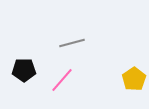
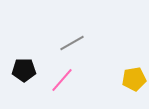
gray line: rotated 15 degrees counterclockwise
yellow pentagon: rotated 25 degrees clockwise
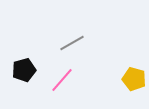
black pentagon: rotated 15 degrees counterclockwise
yellow pentagon: rotated 25 degrees clockwise
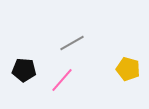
black pentagon: rotated 20 degrees clockwise
yellow pentagon: moved 6 px left, 10 px up
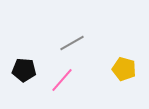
yellow pentagon: moved 4 px left
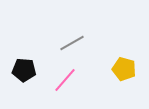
pink line: moved 3 px right
